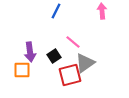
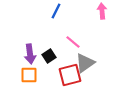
purple arrow: moved 2 px down
black square: moved 5 px left
orange square: moved 7 px right, 5 px down
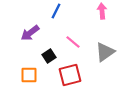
purple arrow: moved 21 px up; rotated 60 degrees clockwise
gray triangle: moved 20 px right, 11 px up
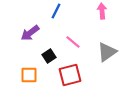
gray triangle: moved 2 px right
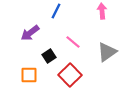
red square: rotated 30 degrees counterclockwise
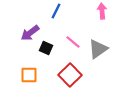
gray triangle: moved 9 px left, 3 px up
black square: moved 3 px left, 8 px up; rotated 32 degrees counterclockwise
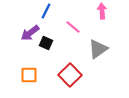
blue line: moved 10 px left
pink line: moved 15 px up
black square: moved 5 px up
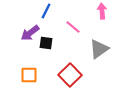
black square: rotated 16 degrees counterclockwise
gray triangle: moved 1 px right
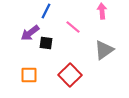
gray triangle: moved 5 px right, 1 px down
